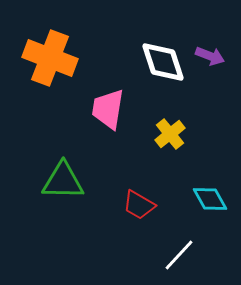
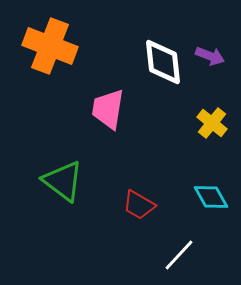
orange cross: moved 12 px up
white diamond: rotated 12 degrees clockwise
yellow cross: moved 42 px right, 11 px up; rotated 12 degrees counterclockwise
green triangle: rotated 36 degrees clockwise
cyan diamond: moved 1 px right, 2 px up
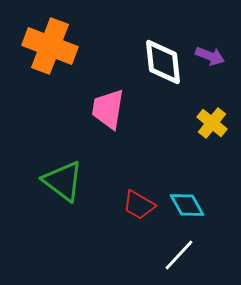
cyan diamond: moved 24 px left, 8 px down
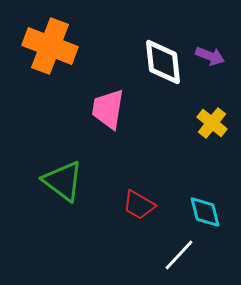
cyan diamond: moved 18 px right, 7 px down; rotated 15 degrees clockwise
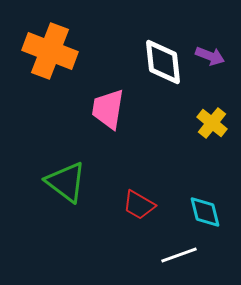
orange cross: moved 5 px down
green triangle: moved 3 px right, 1 px down
white line: rotated 27 degrees clockwise
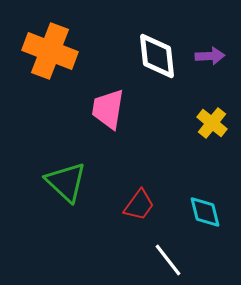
purple arrow: rotated 24 degrees counterclockwise
white diamond: moved 6 px left, 6 px up
green triangle: rotated 6 degrees clockwise
red trapezoid: rotated 84 degrees counterclockwise
white line: moved 11 px left, 5 px down; rotated 72 degrees clockwise
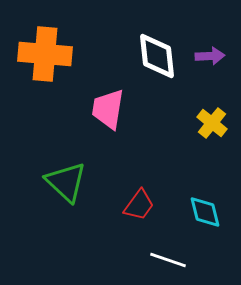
orange cross: moved 5 px left, 3 px down; rotated 16 degrees counterclockwise
white line: rotated 33 degrees counterclockwise
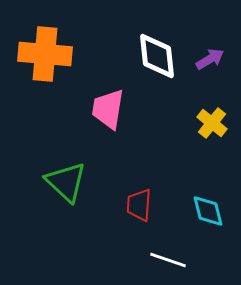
purple arrow: moved 3 px down; rotated 28 degrees counterclockwise
red trapezoid: rotated 148 degrees clockwise
cyan diamond: moved 3 px right, 1 px up
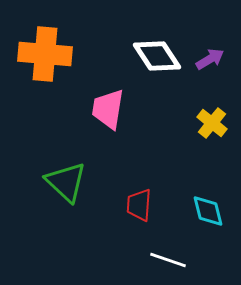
white diamond: rotated 27 degrees counterclockwise
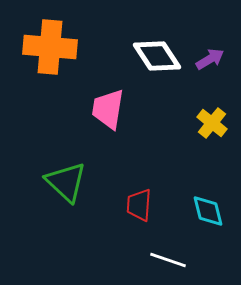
orange cross: moved 5 px right, 7 px up
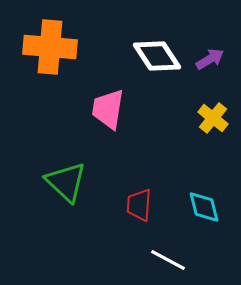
yellow cross: moved 1 px right, 5 px up
cyan diamond: moved 4 px left, 4 px up
white line: rotated 9 degrees clockwise
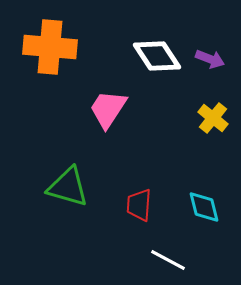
purple arrow: rotated 52 degrees clockwise
pink trapezoid: rotated 24 degrees clockwise
green triangle: moved 2 px right, 5 px down; rotated 27 degrees counterclockwise
